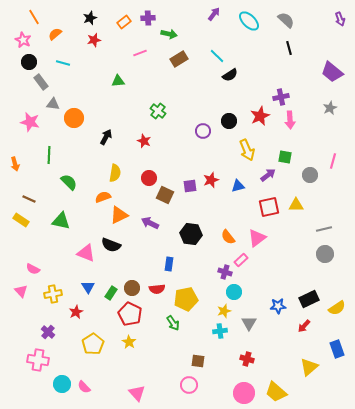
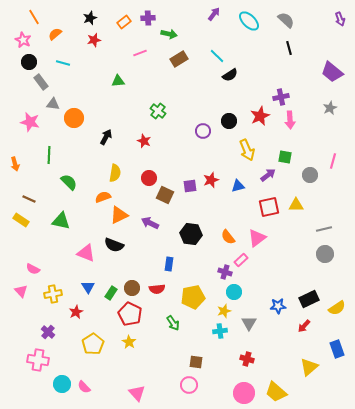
black semicircle at (111, 245): moved 3 px right
yellow pentagon at (186, 299): moved 7 px right, 2 px up
brown square at (198, 361): moved 2 px left, 1 px down
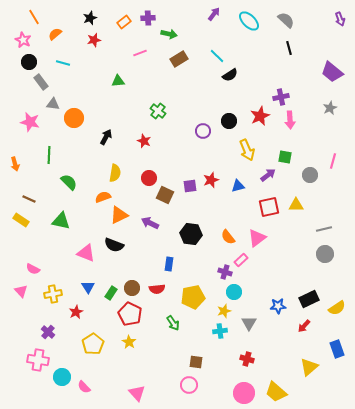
cyan circle at (62, 384): moved 7 px up
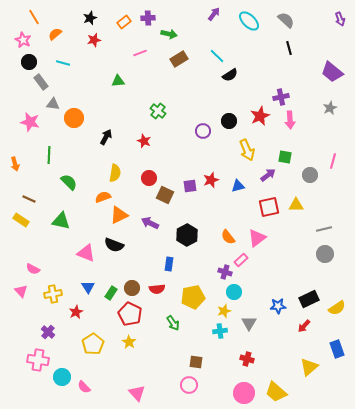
black hexagon at (191, 234): moved 4 px left, 1 px down; rotated 25 degrees clockwise
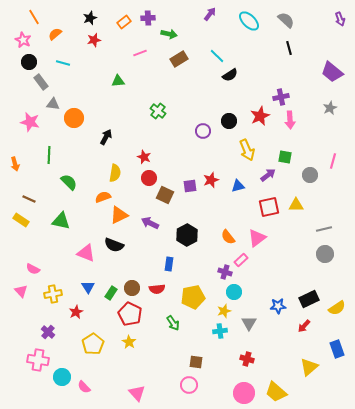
purple arrow at (214, 14): moved 4 px left
red star at (144, 141): moved 16 px down
